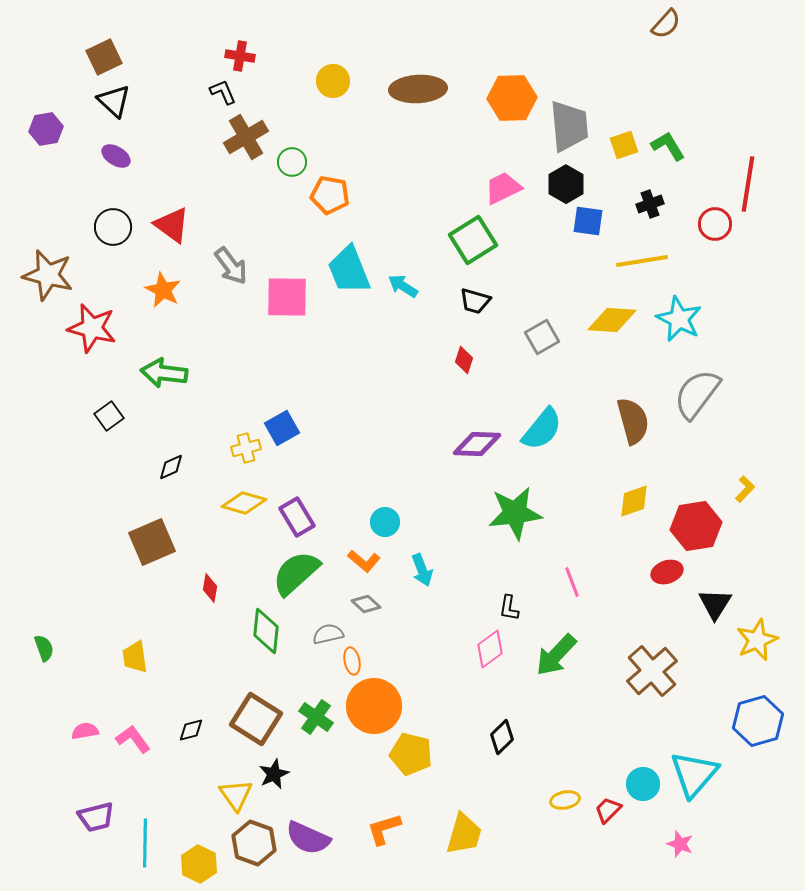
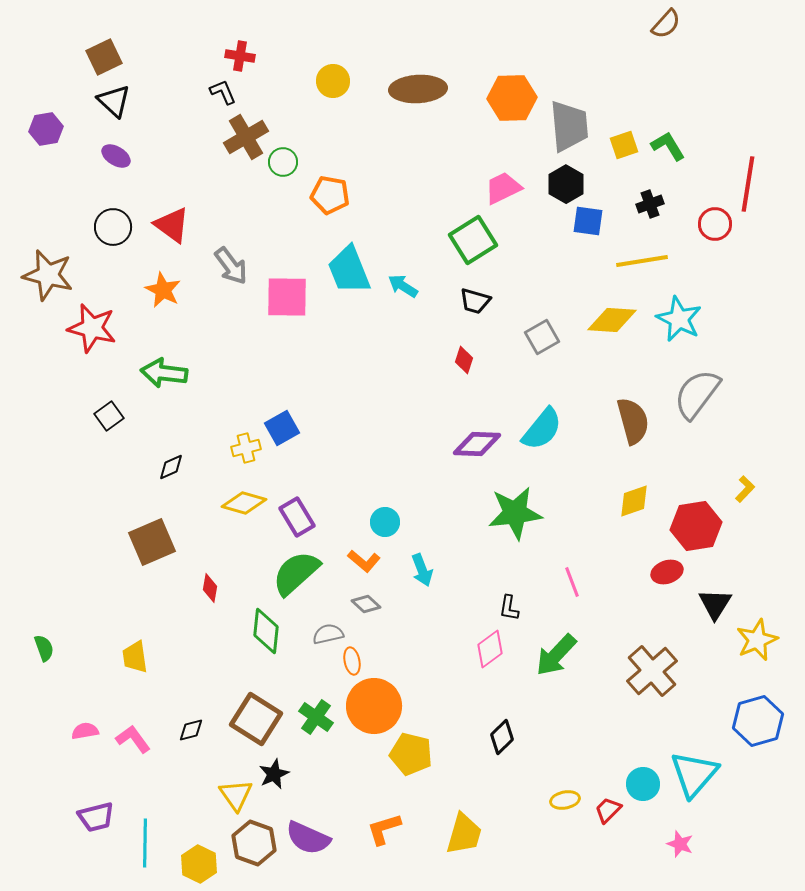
green circle at (292, 162): moved 9 px left
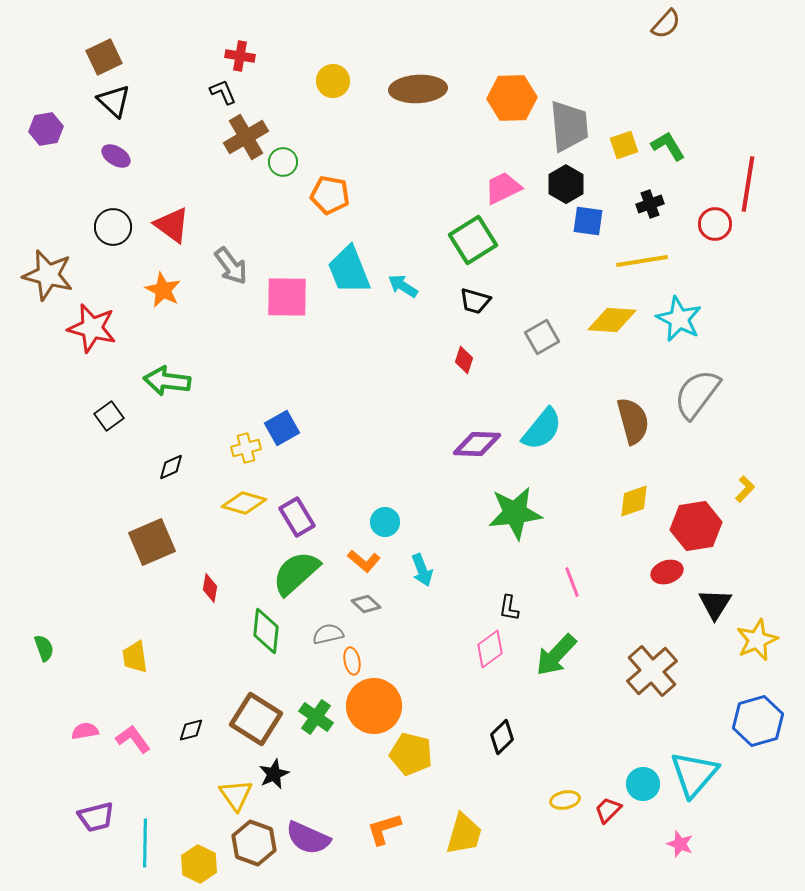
green arrow at (164, 373): moved 3 px right, 8 px down
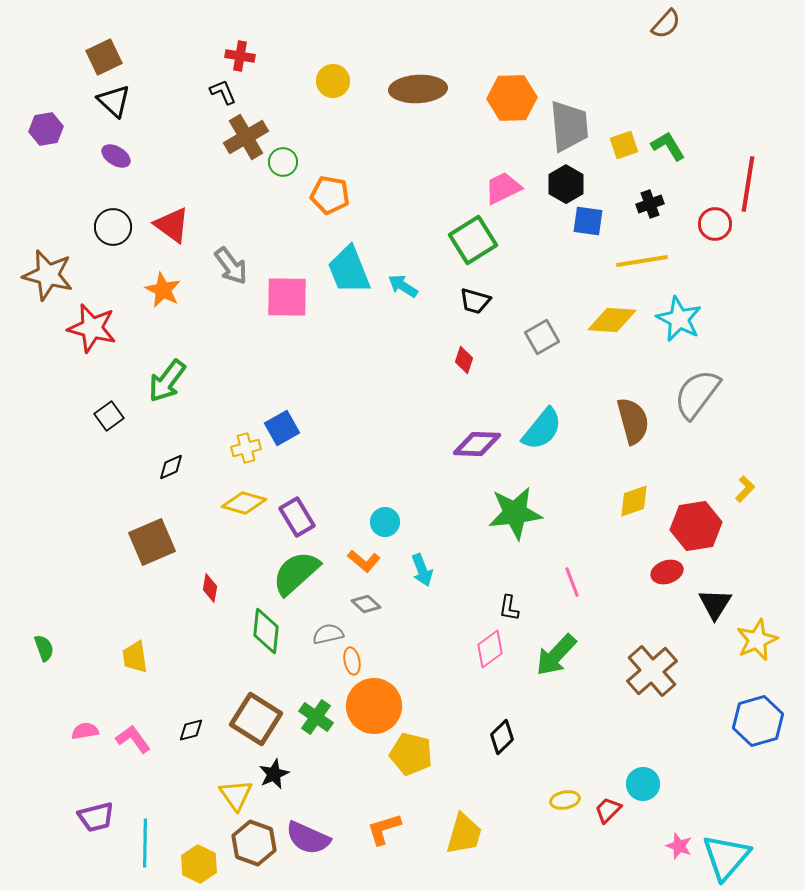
green arrow at (167, 381): rotated 60 degrees counterclockwise
cyan triangle at (694, 774): moved 32 px right, 83 px down
pink star at (680, 844): moved 1 px left, 2 px down
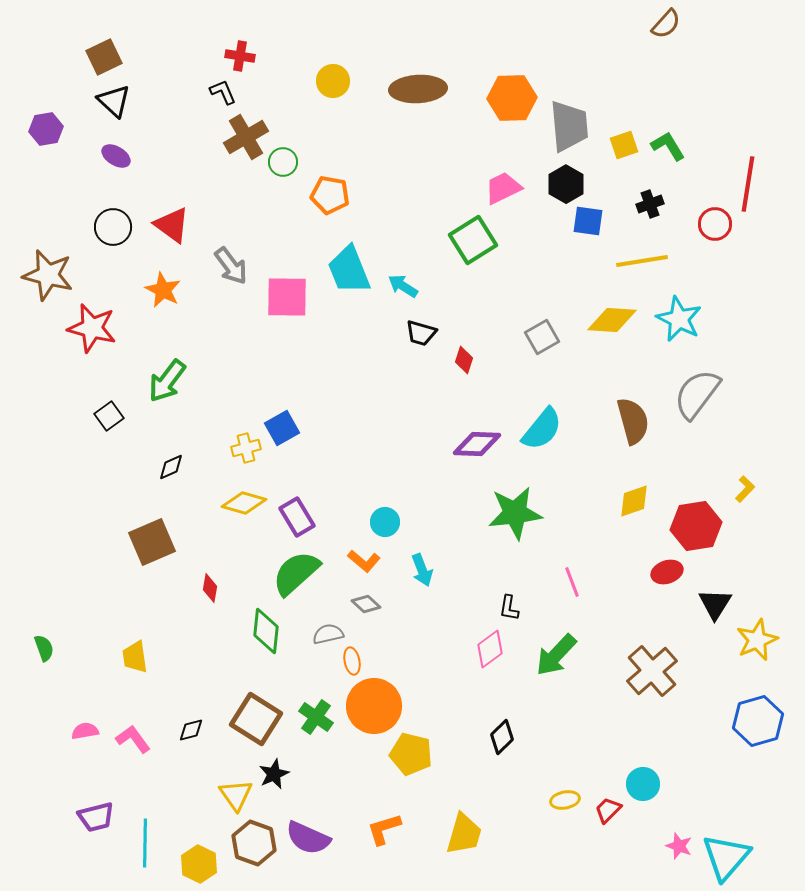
black trapezoid at (475, 301): moved 54 px left, 32 px down
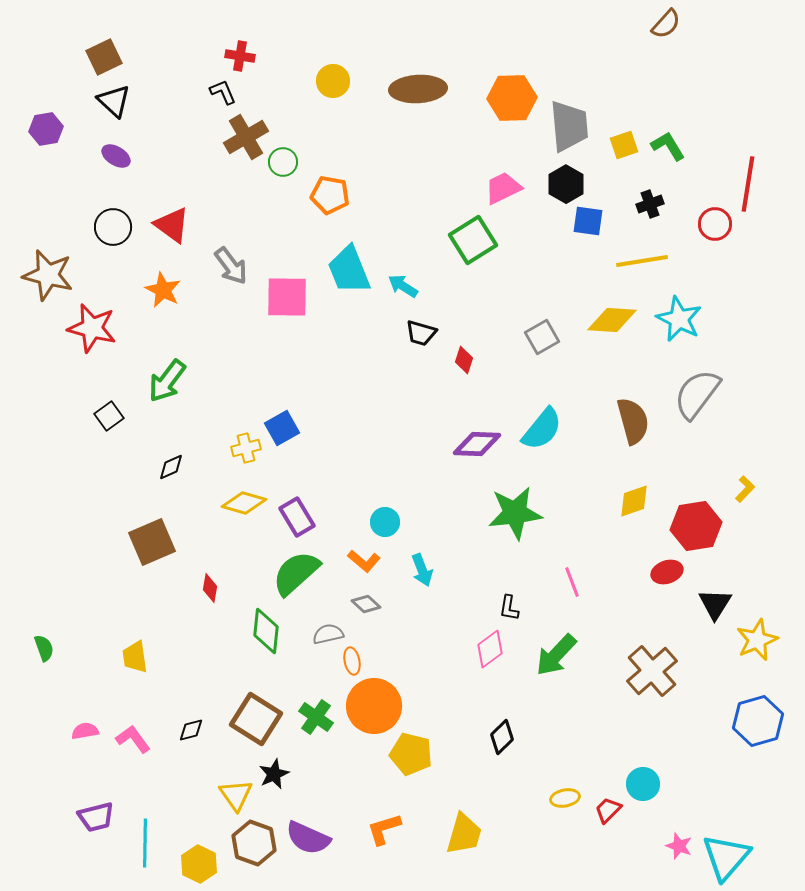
yellow ellipse at (565, 800): moved 2 px up
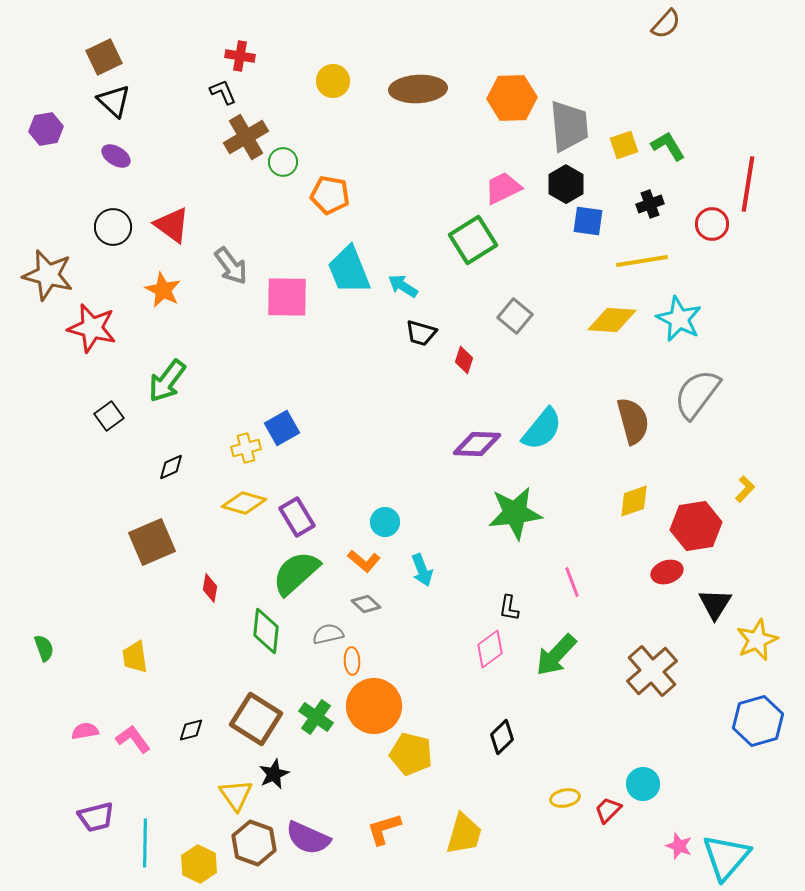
red circle at (715, 224): moved 3 px left
gray square at (542, 337): moved 27 px left, 21 px up; rotated 20 degrees counterclockwise
orange ellipse at (352, 661): rotated 8 degrees clockwise
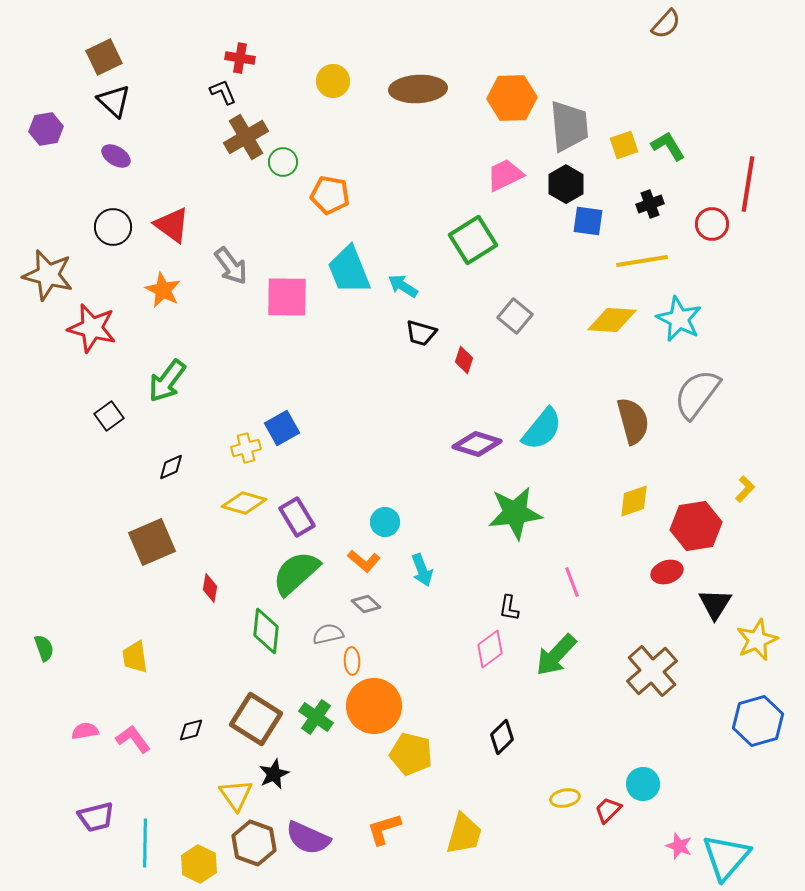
red cross at (240, 56): moved 2 px down
pink trapezoid at (503, 188): moved 2 px right, 13 px up
purple diamond at (477, 444): rotated 15 degrees clockwise
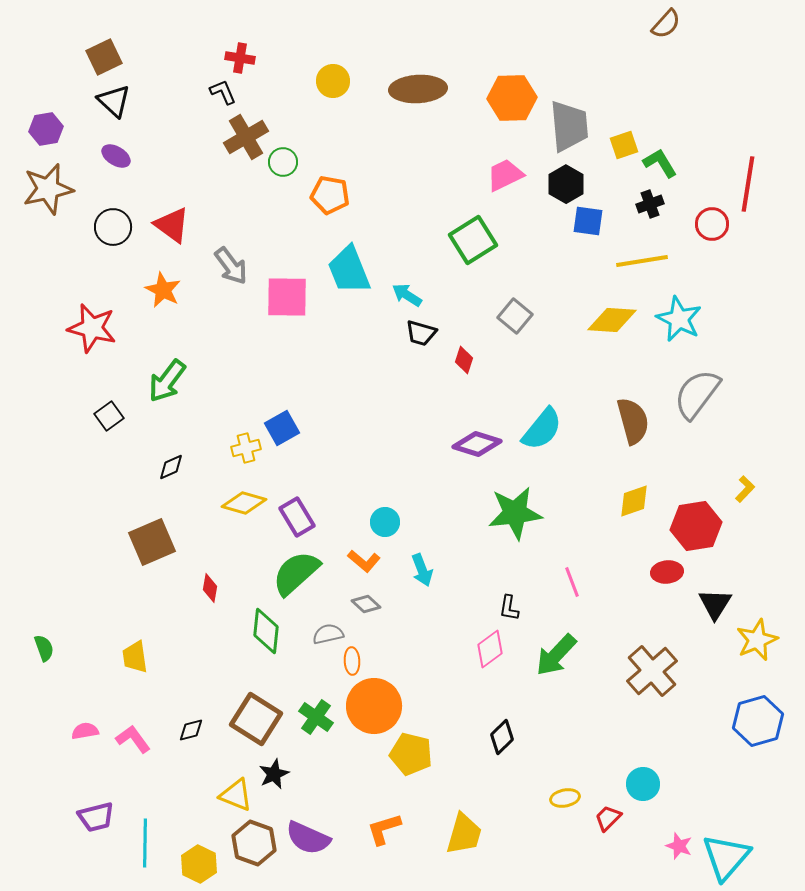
green L-shape at (668, 146): moved 8 px left, 17 px down
brown star at (48, 275): moved 86 px up; rotated 27 degrees counterclockwise
cyan arrow at (403, 286): moved 4 px right, 9 px down
red ellipse at (667, 572): rotated 12 degrees clockwise
yellow triangle at (236, 795): rotated 33 degrees counterclockwise
red trapezoid at (608, 810): moved 8 px down
